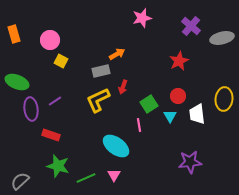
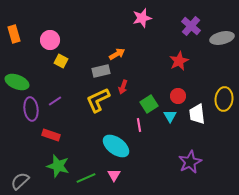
purple star: rotated 20 degrees counterclockwise
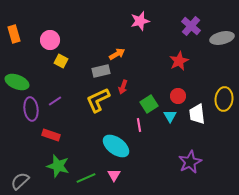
pink star: moved 2 px left, 3 px down
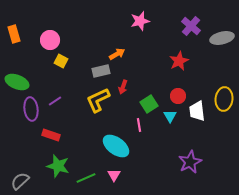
white trapezoid: moved 3 px up
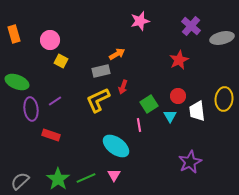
red star: moved 1 px up
green star: moved 13 px down; rotated 20 degrees clockwise
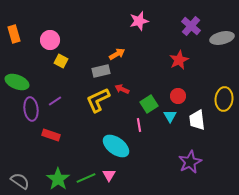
pink star: moved 1 px left
red arrow: moved 1 px left, 2 px down; rotated 96 degrees clockwise
white trapezoid: moved 9 px down
pink triangle: moved 5 px left
gray semicircle: rotated 78 degrees clockwise
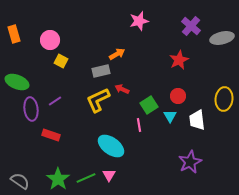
green square: moved 1 px down
cyan ellipse: moved 5 px left
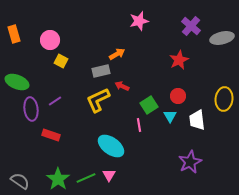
red arrow: moved 3 px up
